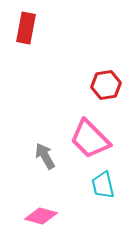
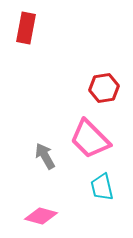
red hexagon: moved 2 px left, 3 px down
cyan trapezoid: moved 1 px left, 2 px down
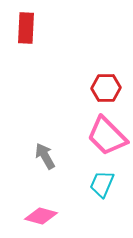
red rectangle: rotated 8 degrees counterclockwise
red hexagon: moved 2 px right; rotated 8 degrees clockwise
pink trapezoid: moved 17 px right, 3 px up
cyan trapezoid: moved 3 px up; rotated 36 degrees clockwise
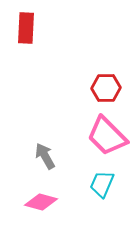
pink diamond: moved 14 px up
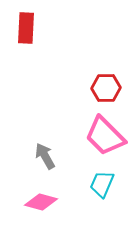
pink trapezoid: moved 2 px left
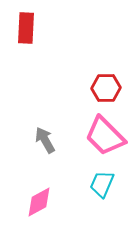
gray arrow: moved 16 px up
pink diamond: moved 2 px left; rotated 44 degrees counterclockwise
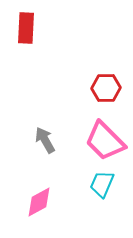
pink trapezoid: moved 5 px down
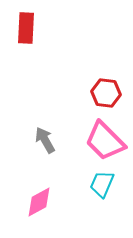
red hexagon: moved 5 px down; rotated 8 degrees clockwise
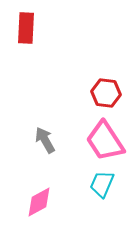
pink trapezoid: rotated 12 degrees clockwise
